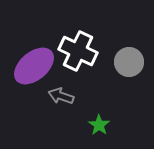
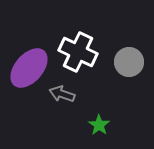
white cross: moved 1 px down
purple ellipse: moved 5 px left, 2 px down; rotated 9 degrees counterclockwise
gray arrow: moved 1 px right, 2 px up
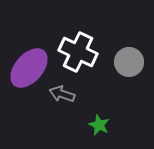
green star: rotated 10 degrees counterclockwise
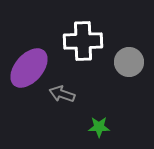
white cross: moved 5 px right, 11 px up; rotated 27 degrees counterclockwise
green star: moved 2 px down; rotated 25 degrees counterclockwise
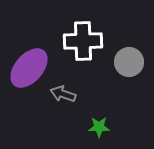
gray arrow: moved 1 px right
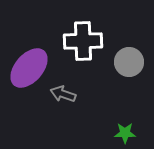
green star: moved 26 px right, 6 px down
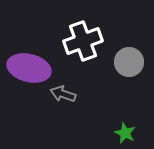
white cross: rotated 18 degrees counterclockwise
purple ellipse: rotated 63 degrees clockwise
green star: rotated 25 degrees clockwise
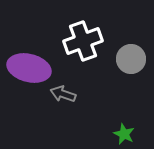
gray circle: moved 2 px right, 3 px up
green star: moved 1 px left, 1 px down
